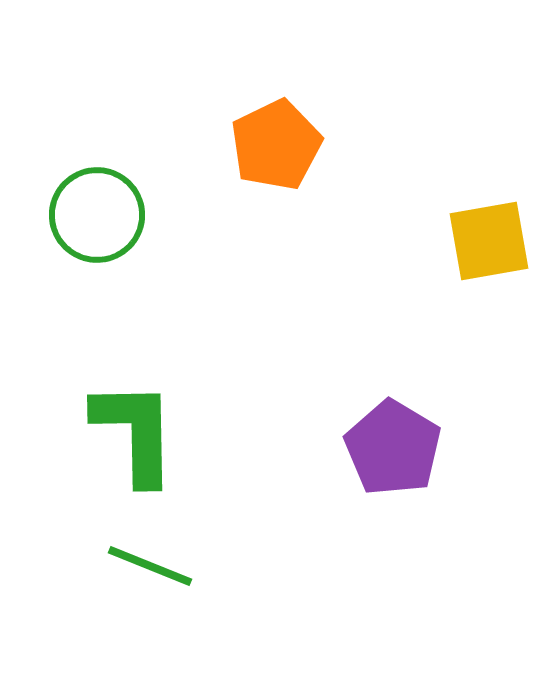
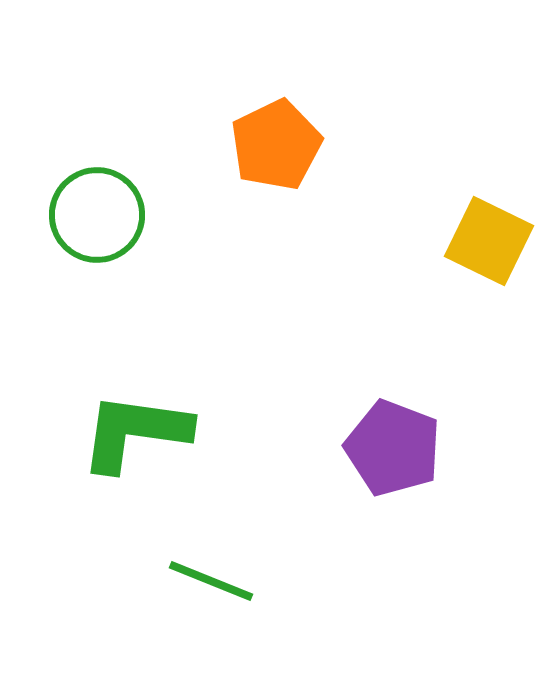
yellow square: rotated 36 degrees clockwise
green L-shape: rotated 81 degrees counterclockwise
purple pentagon: rotated 10 degrees counterclockwise
green line: moved 61 px right, 15 px down
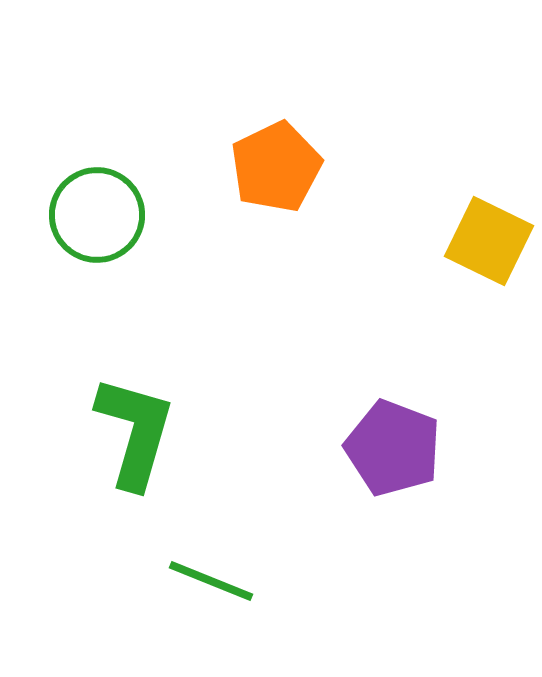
orange pentagon: moved 22 px down
green L-shape: rotated 98 degrees clockwise
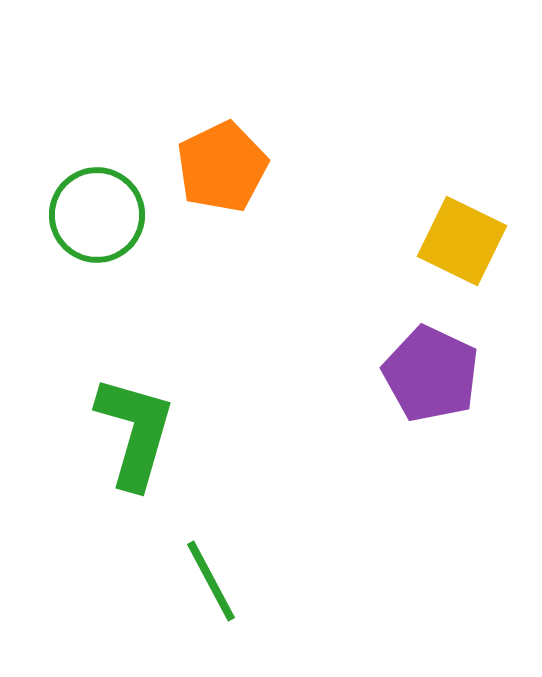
orange pentagon: moved 54 px left
yellow square: moved 27 px left
purple pentagon: moved 38 px right, 74 px up; rotated 4 degrees clockwise
green line: rotated 40 degrees clockwise
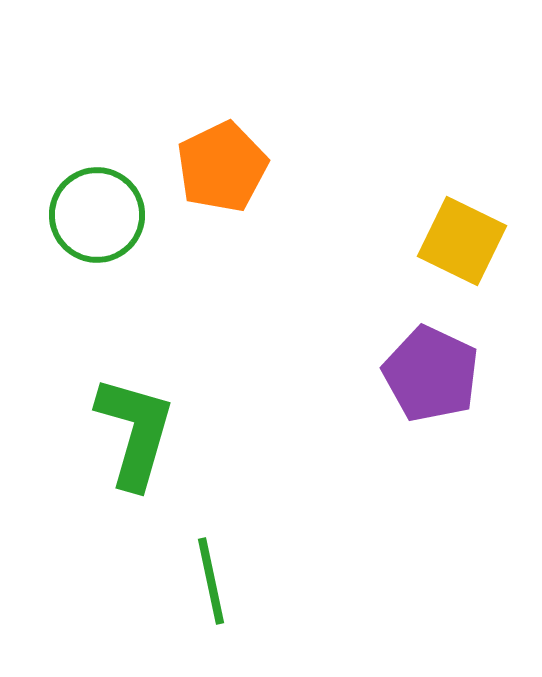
green line: rotated 16 degrees clockwise
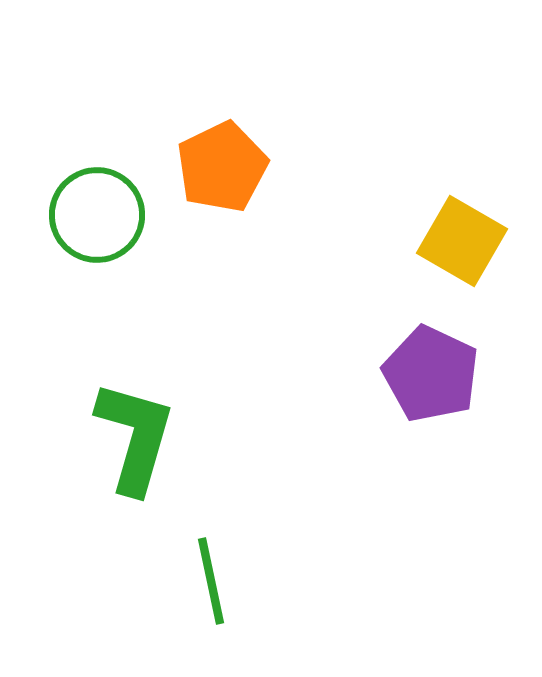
yellow square: rotated 4 degrees clockwise
green L-shape: moved 5 px down
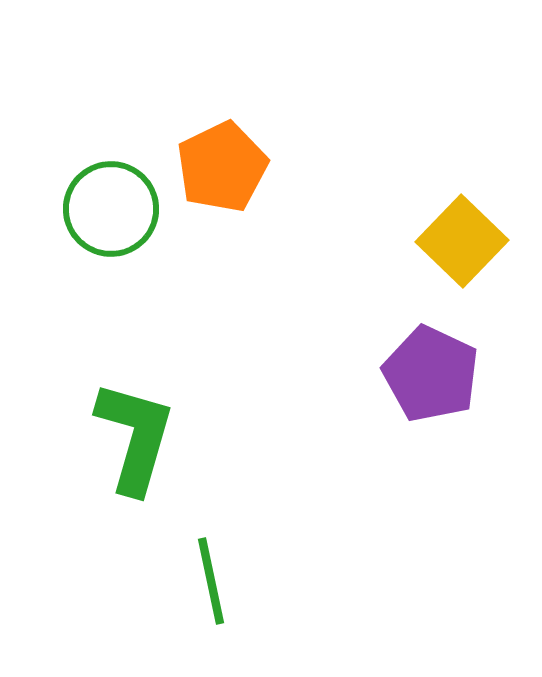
green circle: moved 14 px right, 6 px up
yellow square: rotated 14 degrees clockwise
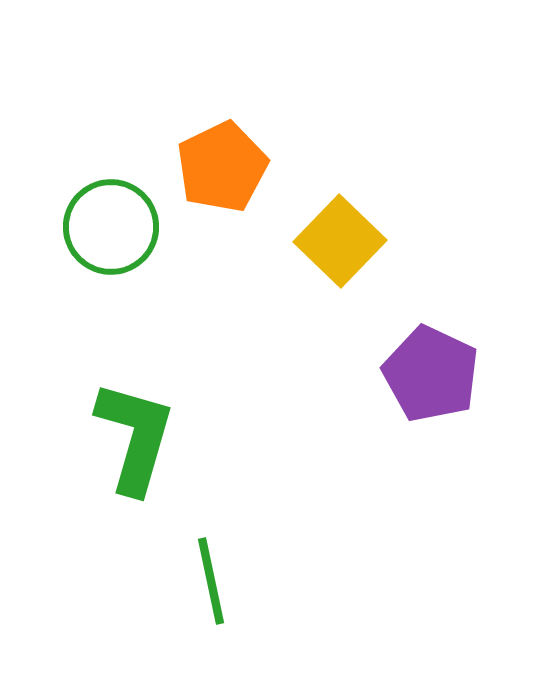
green circle: moved 18 px down
yellow square: moved 122 px left
